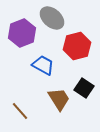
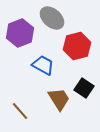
purple hexagon: moved 2 px left
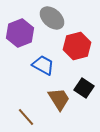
brown line: moved 6 px right, 6 px down
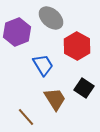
gray ellipse: moved 1 px left
purple hexagon: moved 3 px left, 1 px up
red hexagon: rotated 16 degrees counterclockwise
blue trapezoid: rotated 30 degrees clockwise
brown trapezoid: moved 4 px left
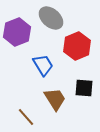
red hexagon: rotated 8 degrees clockwise
black square: rotated 30 degrees counterclockwise
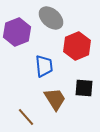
blue trapezoid: moved 1 px right, 1 px down; rotated 25 degrees clockwise
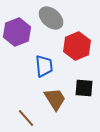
brown line: moved 1 px down
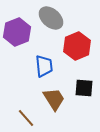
brown trapezoid: moved 1 px left
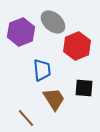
gray ellipse: moved 2 px right, 4 px down
purple hexagon: moved 4 px right
blue trapezoid: moved 2 px left, 4 px down
